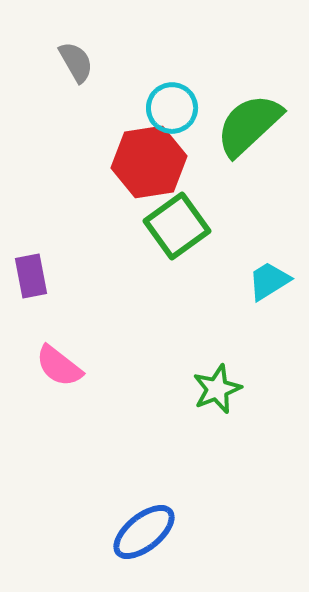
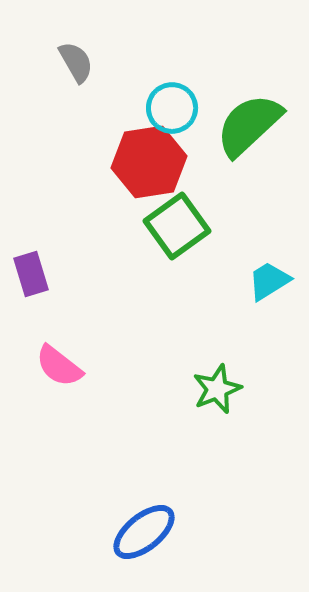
purple rectangle: moved 2 px up; rotated 6 degrees counterclockwise
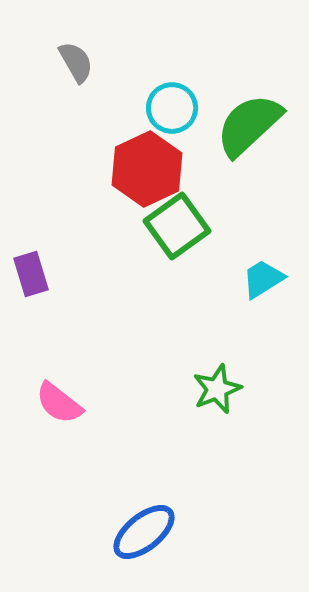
red hexagon: moved 2 px left, 7 px down; rotated 16 degrees counterclockwise
cyan trapezoid: moved 6 px left, 2 px up
pink semicircle: moved 37 px down
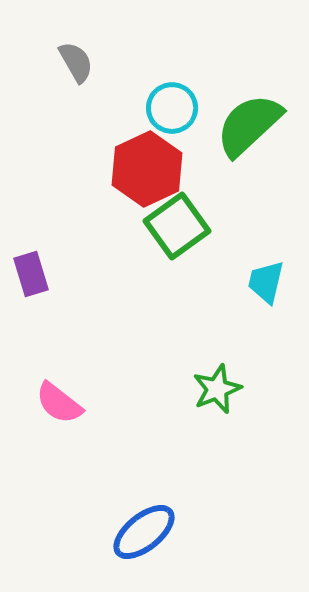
cyan trapezoid: moved 3 px right, 3 px down; rotated 45 degrees counterclockwise
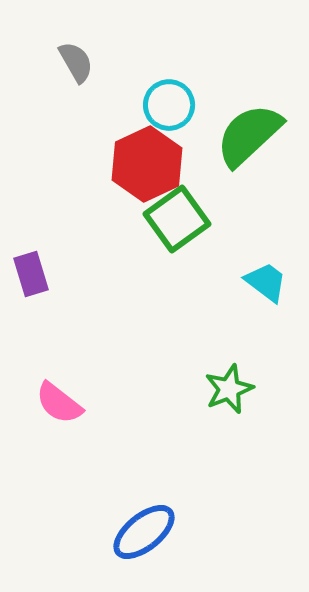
cyan circle: moved 3 px left, 3 px up
green semicircle: moved 10 px down
red hexagon: moved 5 px up
green square: moved 7 px up
cyan trapezoid: rotated 114 degrees clockwise
green star: moved 12 px right
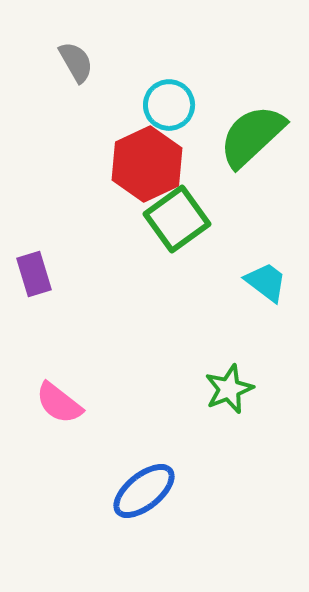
green semicircle: moved 3 px right, 1 px down
purple rectangle: moved 3 px right
blue ellipse: moved 41 px up
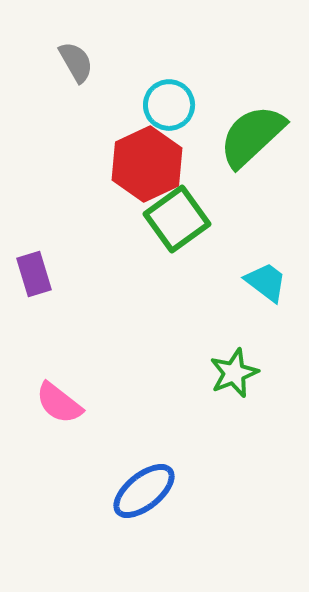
green star: moved 5 px right, 16 px up
